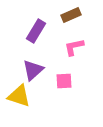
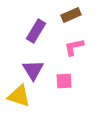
purple triangle: rotated 20 degrees counterclockwise
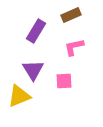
yellow triangle: rotated 40 degrees counterclockwise
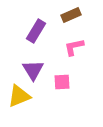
pink square: moved 2 px left, 1 px down
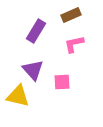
pink L-shape: moved 3 px up
purple triangle: rotated 10 degrees counterclockwise
yellow triangle: moved 1 px left; rotated 35 degrees clockwise
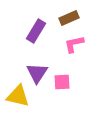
brown rectangle: moved 2 px left, 3 px down
purple triangle: moved 4 px right, 3 px down; rotated 15 degrees clockwise
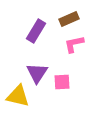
brown rectangle: moved 1 px down
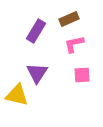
pink square: moved 20 px right, 7 px up
yellow triangle: moved 1 px left, 1 px up
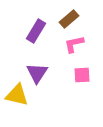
brown rectangle: rotated 18 degrees counterclockwise
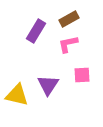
brown rectangle: rotated 12 degrees clockwise
pink L-shape: moved 6 px left
purple triangle: moved 11 px right, 12 px down
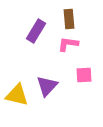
brown rectangle: rotated 66 degrees counterclockwise
pink L-shape: rotated 20 degrees clockwise
pink square: moved 2 px right
purple triangle: moved 1 px left, 1 px down; rotated 10 degrees clockwise
